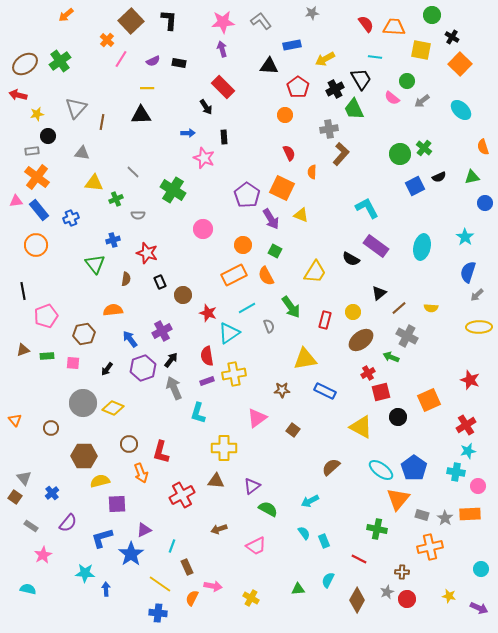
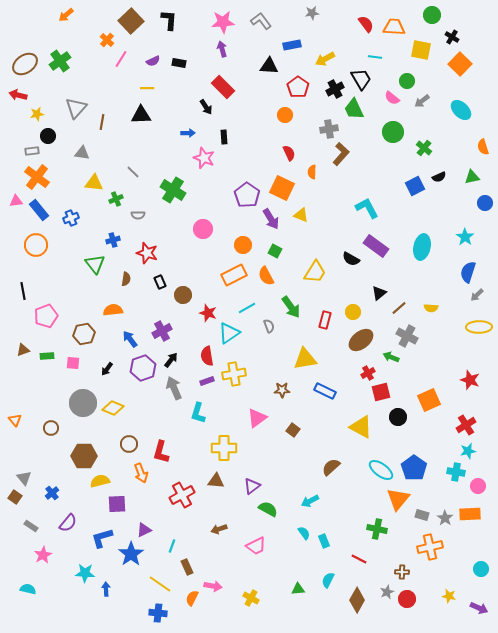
green circle at (400, 154): moved 7 px left, 22 px up
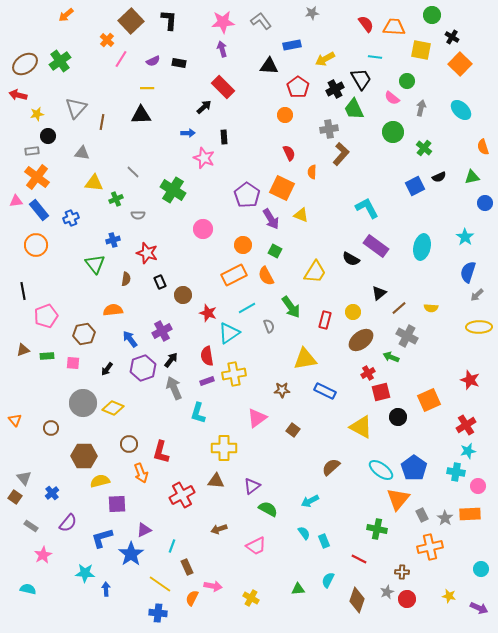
gray arrow at (422, 101): moved 1 px left, 7 px down; rotated 140 degrees clockwise
black arrow at (206, 107): moved 2 px left; rotated 98 degrees counterclockwise
gray rectangle at (422, 515): rotated 48 degrees clockwise
brown diamond at (357, 600): rotated 10 degrees counterclockwise
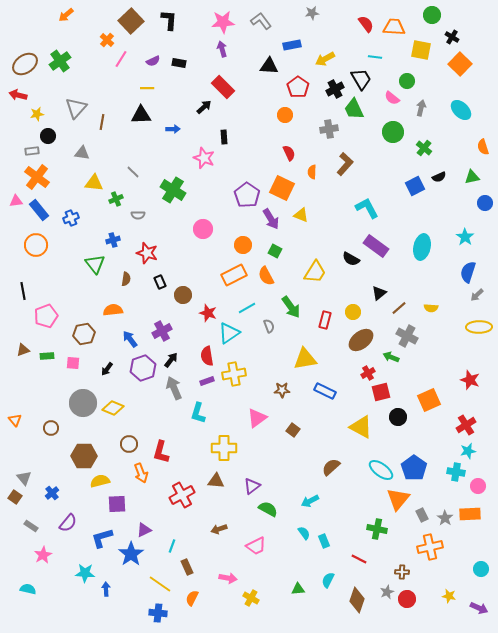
blue arrow at (188, 133): moved 15 px left, 4 px up
brown L-shape at (341, 154): moved 4 px right, 10 px down
pink arrow at (213, 586): moved 15 px right, 8 px up
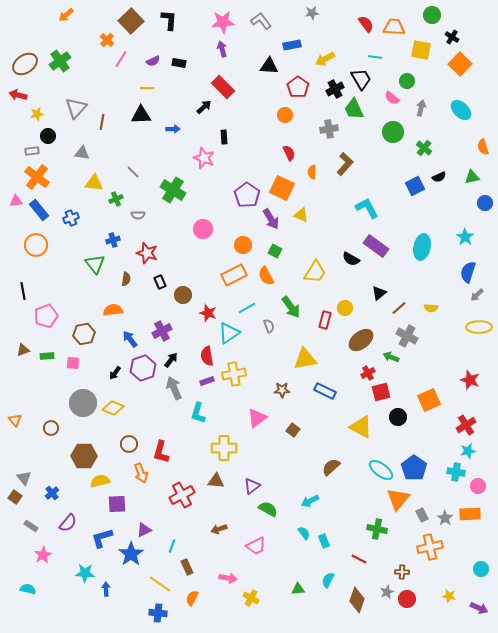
yellow circle at (353, 312): moved 8 px left, 4 px up
black arrow at (107, 369): moved 8 px right, 4 px down
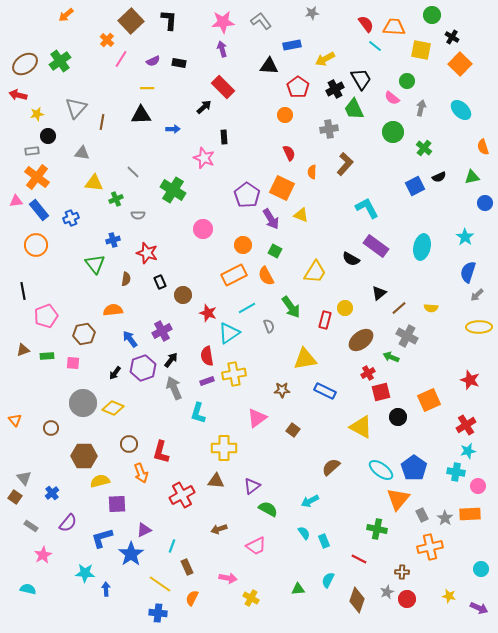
cyan line at (375, 57): moved 11 px up; rotated 32 degrees clockwise
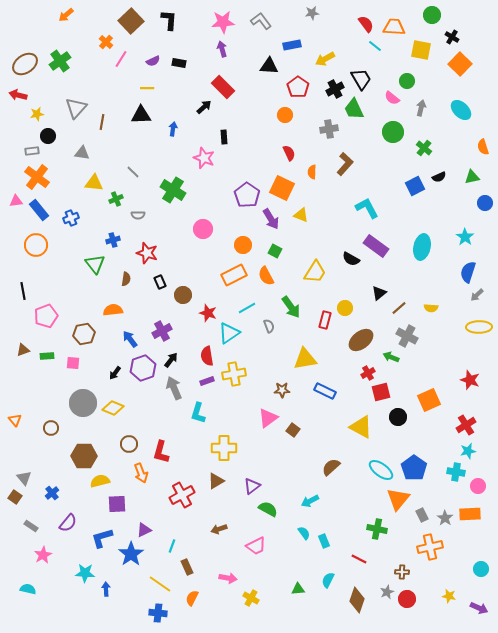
orange cross at (107, 40): moved 1 px left, 2 px down
blue arrow at (173, 129): rotated 80 degrees counterclockwise
pink triangle at (257, 418): moved 11 px right
brown triangle at (216, 481): rotated 36 degrees counterclockwise
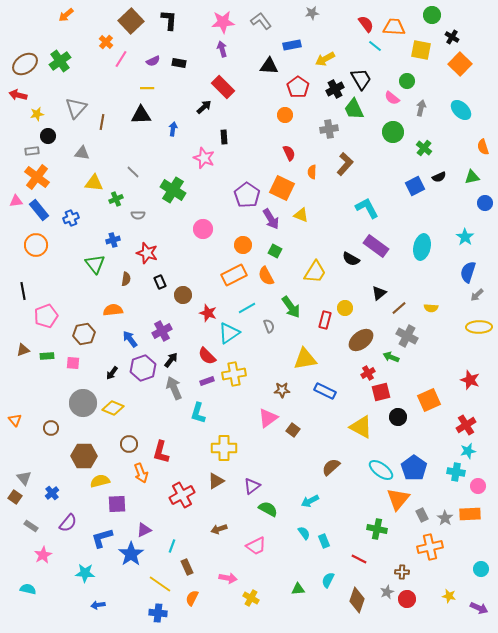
red semicircle at (207, 356): rotated 36 degrees counterclockwise
black arrow at (115, 373): moved 3 px left
blue arrow at (106, 589): moved 8 px left, 16 px down; rotated 96 degrees counterclockwise
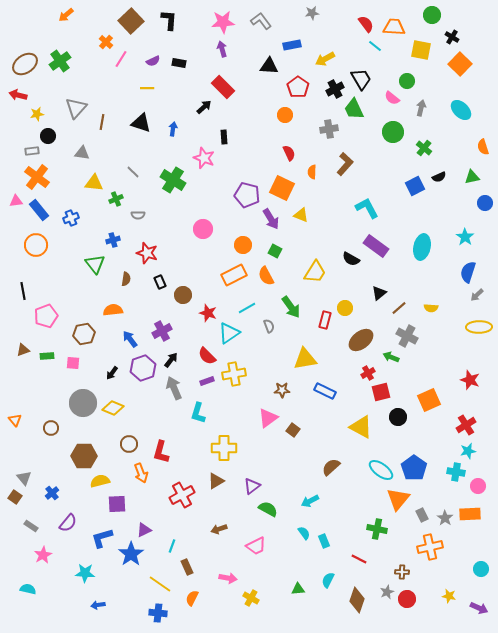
black triangle at (141, 115): moved 8 px down; rotated 20 degrees clockwise
green cross at (173, 190): moved 10 px up
purple pentagon at (247, 195): rotated 20 degrees counterclockwise
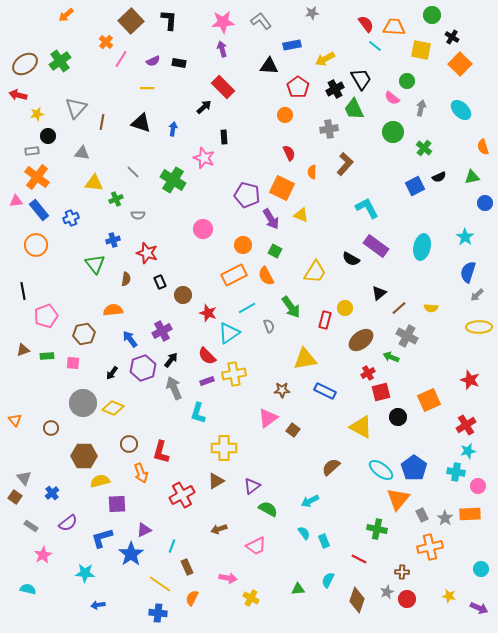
purple semicircle at (68, 523): rotated 12 degrees clockwise
